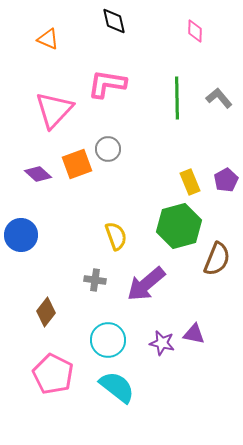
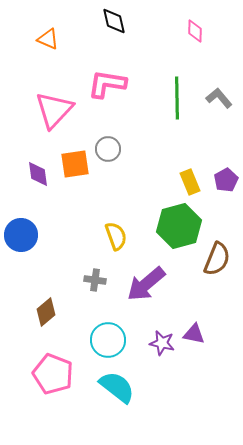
orange square: moved 2 px left; rotated 12 degrees clockwise
purple diamond: rotated 40 degrees clockwise
brown diamond: rotated 12 degrees clockwise
pink pentagon: rotated 6 degrees counterclockwise
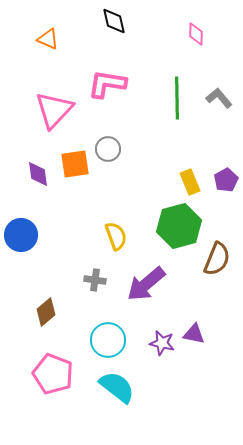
pink diamond: moved 1 px right, 3 px down
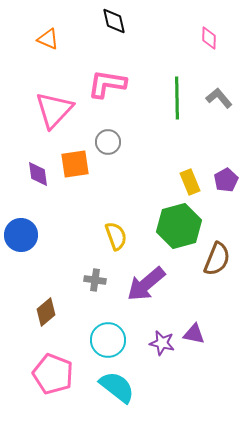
pink diamond: moved 13 px right, 4 px down
gray circle: moved 7 px up
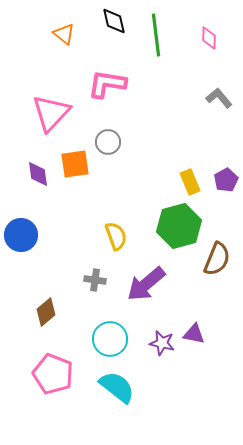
orange triangle: moved 16 px right, 5 px up; rotated 15 degrees clockwise
green line: moved 21 px left, 63 px up; rotated 6 degrees counterclockwise
pink triangle: moved 3 px left, 3 px down
cyan circle: moved 2 px right, 1 px up
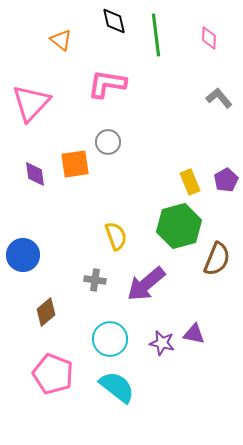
orange triangle: moved 3 px left, 6 px down
pink triangle: moved 20 px left, 10 px up
purple diamond: moved 3 px left
blue circle: moved 2 px right, 20 px down
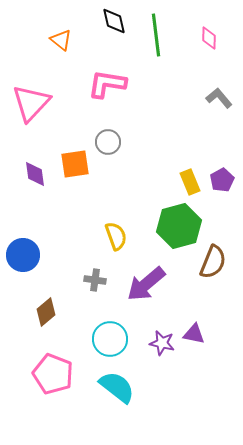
purple pentagon: moved 4 px left
brown semicircle: moved 4 px left, 3 px down
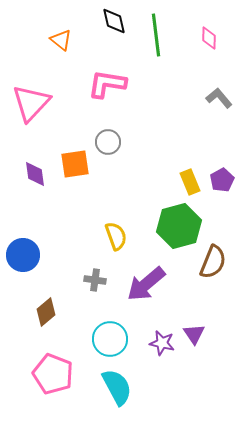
purple triangle: rotated 45 degrees clockwise
cyan semicircle: rotated 24 degrees clockwise
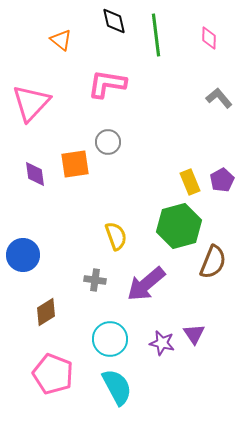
brown diamond: rotated 8 degrees clockwise
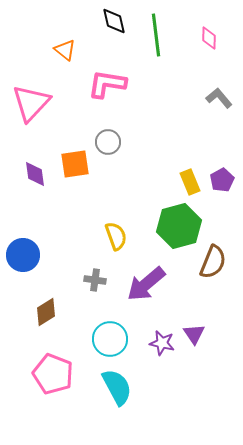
orange triangle: moved 4 px right, 10 px down
